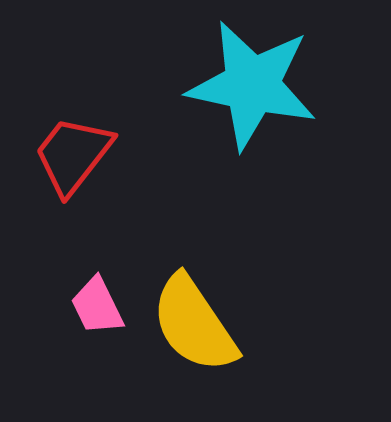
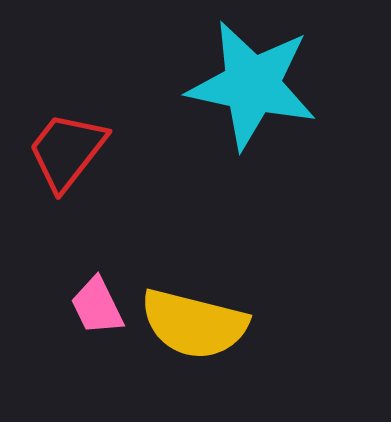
red trapezoid: moved 6 px left, 4 px up
yellow semicircle: rotated 42 degrees counterclockwise
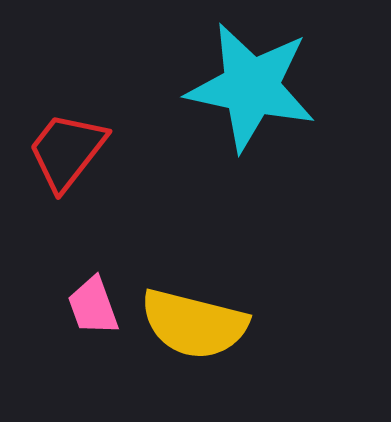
cyan star: moved 1 px left, 2 px down
pink trapezoid: moved 4 px left; rotated 6 degrees clockwise
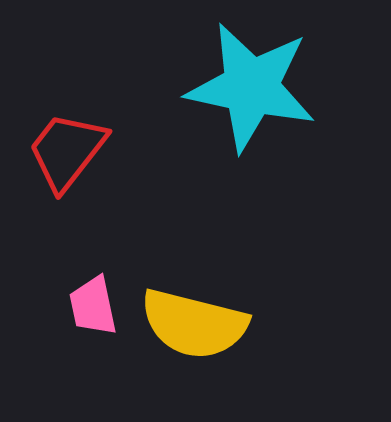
pink trapezoid: rotated 8 degrees clockwise
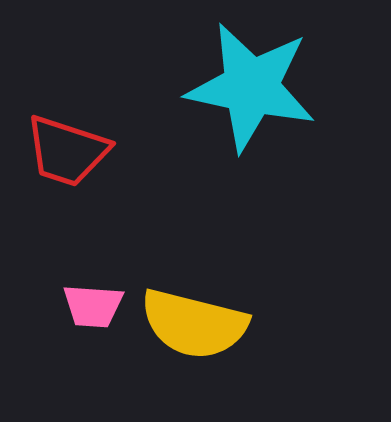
red trapezoid: rotated 110 degrees counterclockwise
pink trapezoid: rotated 74 degrees counterclockwise
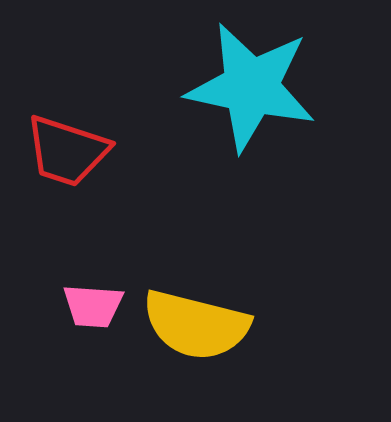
yellow semicircle: moved 2 px right, 1 px down
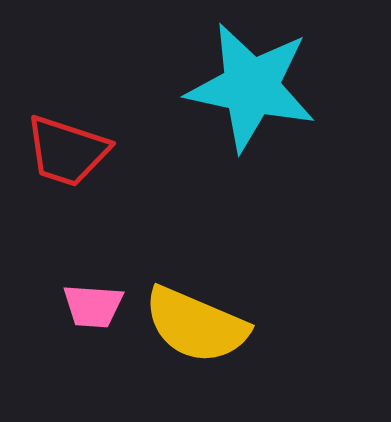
yellow semicircle: rotated 9 degrees clockwise
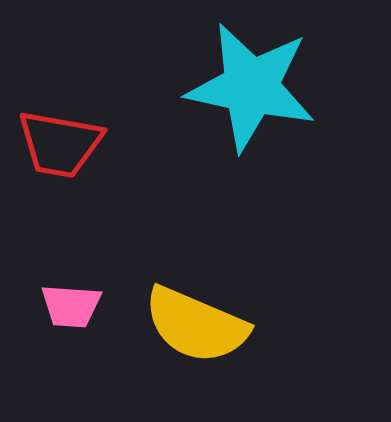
red trapezoid: moved 7 px left, 7 px up; rotated 8 degrees counterclockwise
pink trapezoid: moved 22 px left
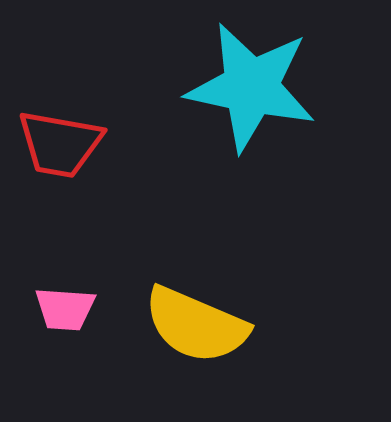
pink trapezoid: moved 6 px left, 3 px down
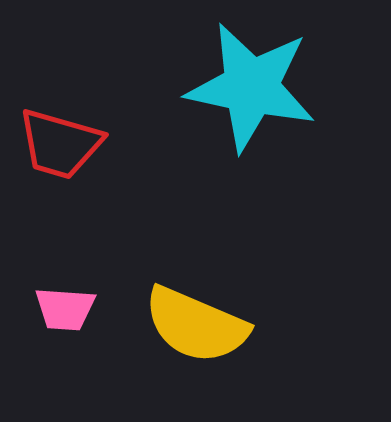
red trapezoid: rotated 6 degrees clockwise
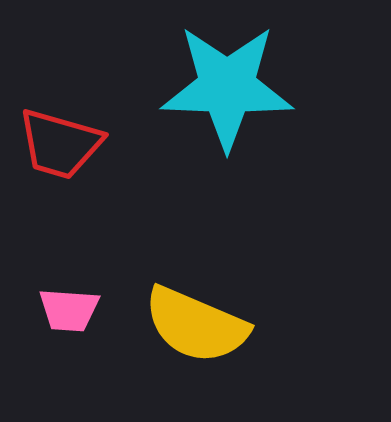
cyan star: moved 24 px left; rotated 10 degrees counterclockwise
pink trapezoid: moved 4 px right, 1 px down
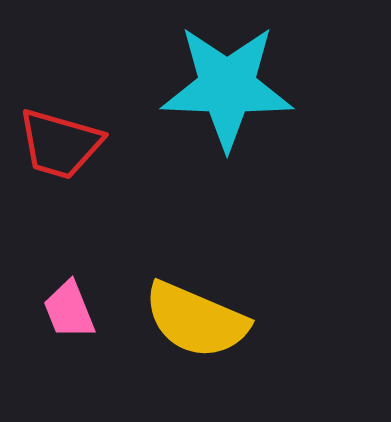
pink trapezoid: rotated 64 degrees clockwise
yellow semicircle: moved 5 px up
